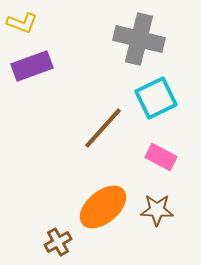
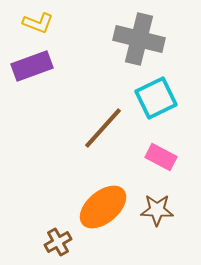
yellow L-shape: moved 16 px right
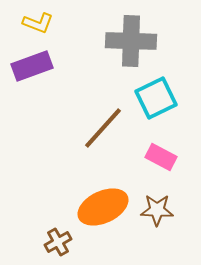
gray cross: moved 8 px left, 2 px down; rotated 12 degrees counterclockwise
orange ellipse: rotated 15 degrees clockwise
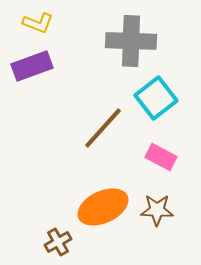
cyan square: rotated 12 degrees counterclockwise
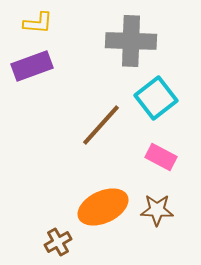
yellow L-shape: rotated 16 degrees counterclockwise
brown line: moved 2 px left, 3 px up
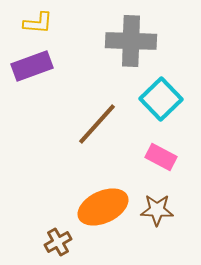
cyan square: moved 5 px right, 1 px down; rotated 6 degrees counterclockwise
brown line: moved 4 px left, 1 px up
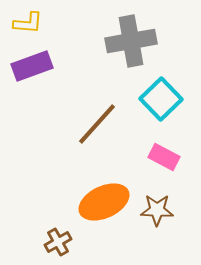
yellow L-shape: moved 10 px left
gray cross: rotated 12 degrees counterclockwise
pink rectangle: moved 3 px right
orange ellipse: moved 1 px right, 5 px up
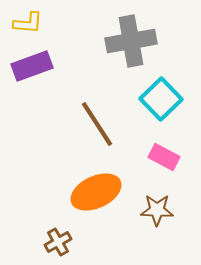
brown line: rotated 75 degrees counterclockwise
orange ellipse: moved 8 px left, 10 px up
